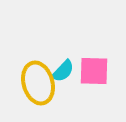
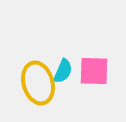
cyan semicircle: rotated 20 degrees counterclockwise
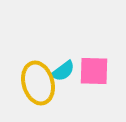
cyan semicircle: rotated 30 degrees clockwise
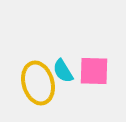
cyan semicircle: rotated 95 degrees clockwise
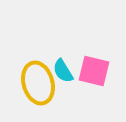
pink square: rotated 12 degrees clockwise
